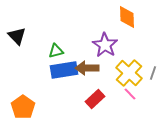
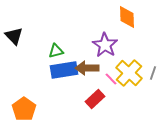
black triangle: moved 3 px left
pink line: moved 19 px left, 15 px up
orange pentagon: moved 1 px right, 2 px down
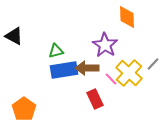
black triangle: rotated 18 degrees counterclockwise
gray line: moved 9 px up; rotated 24 degrees clockwise
red rectangle: rotated 72 degrees counterclockwise
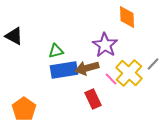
brown arrow: rotated 15 degrees counterclockwise
red rectangle: moved 2 px left
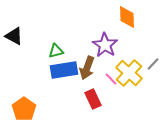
brown arrow: rotated 55 degrees counterclockwise
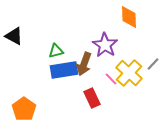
orange diamond: moved 2 px right
brown arrow: moved 3 px left, 4 px up
red rectangle: moved 1 px left, 1 px up
